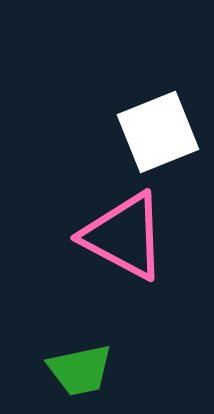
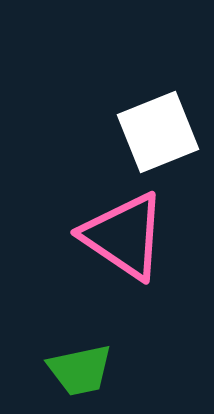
pink triangle: rotated 6 degrees clockwise
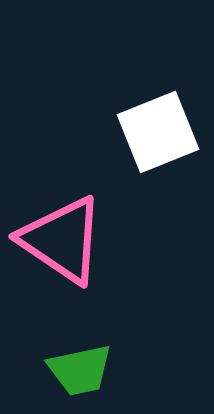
pink triangle: moved 62 px left, 4 px down
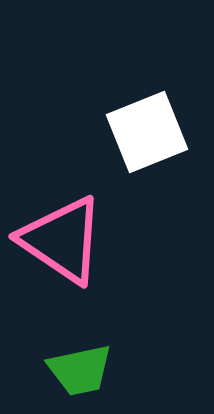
white square: moved 11 px left
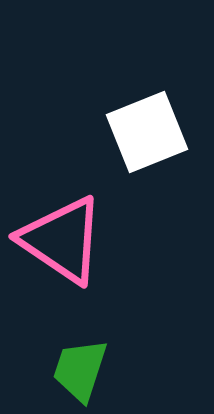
green trapezoid: rotated 120 degrees clockwise
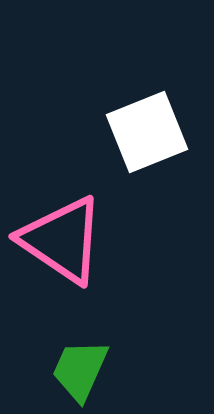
green trapezoid: rotated 6 degrees clockwise
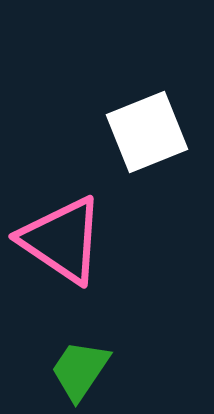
green trapezoid: rotated 10 degrees clockwise
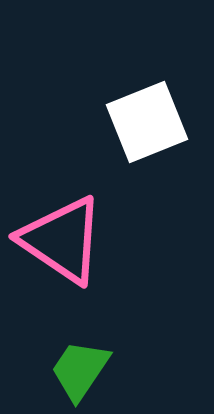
white square: moved 10 px up
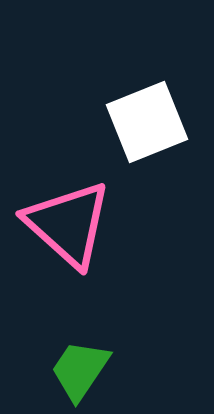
pink triangle: moved 6 px right, 16 px up; rotated 8 degrees clockwise
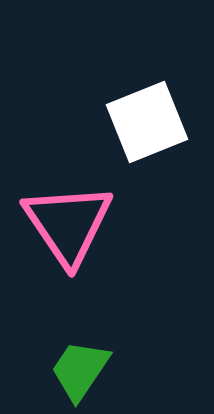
pink triangle: rotated 14 degrees clockwise
